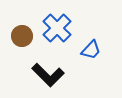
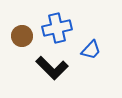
blue cross: rotated 32 degrees clockwise
black L-shape: moved 4 px right, 7 px up
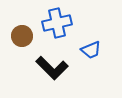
blue cross: moved 5 px up
blue trapezoid: rotated 25 degrees clockwise
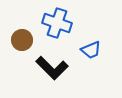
blue cross: rotated 32 degrees clockwise
brown circle: moved 4 px down
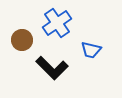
blue cross: rotated 36 degrees clockwise
blue trapezoid: rotated 35 degrees clockwise
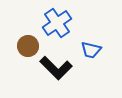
brown circle: moved 6 px right, 6 px down
black L-shape: moved 4 px right
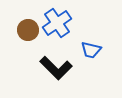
brown circle: moved 16 px up
